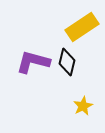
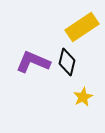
purple L-shape: rotated 8 degrees clockwise
yellow star: moved 9 px up
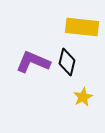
yellow rectangle: rotated 40 degrees clockwise
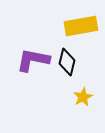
yellow rectangle: moved 1 px left, 1 px up; rotated 16 degrees counterclockwise
purple L-shape: moved 2 px up; rotated 12 degrees counterclockwise
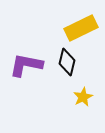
yellow rectangle: moved 2 px down; rotated 16 degrees counterclockwise
purple L-shape: moved 7 px left, 5 px down
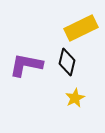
yellow star: moved 8 px left, 1 px down
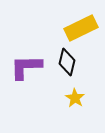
purple L-shape: moved 2 px down; rotated 12 degrees counterclockwise
yellow star: rotated 12 degrees counterclockwise
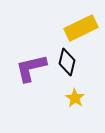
purple L-shape: moved 5 px right, 1 px down; rotated 12 degrees counterclockwise
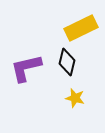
purple L-shape: moved 5 px left
yellow star: rotated 18 degrees counterclockwise
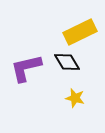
yellow rectangle: moved 1 px left, 4 px down
black diamond: rotated 44 degrees counterclockwise
